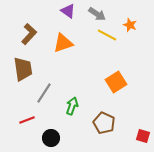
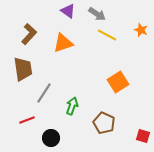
orange star: moved 11 px right, 5 px down
orange square: moved 2 px right
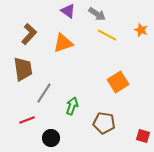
brown pentagon: rotated 15 degrees counterclockwise
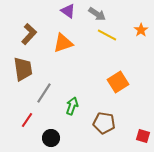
orange star: rotated 16 degrees clockwise
red line: rotated 35 degrees counterclockwise
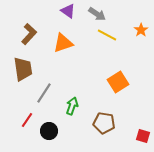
black circle: moved 2 px left, 7 px up
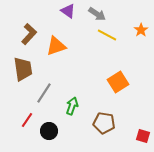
orange triangle: moved 7 px left, 3 px down
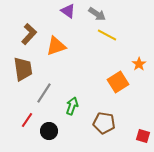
orange star: moved 2 px left, 34 px down
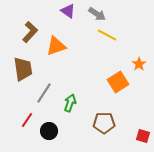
brown L-shape: moved 1 px right, 2 px up
green arrow: moved 2 px left, 3 px up
brown pentagon: rotated 10 degrees counterclockwise
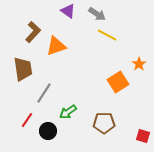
brown L-shape: moved 3 px right
green arrow: moved 2 px left, 9 px down; rotated 144 degrees counterclockwise
black circle: moved 1 px left
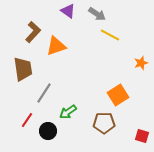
yellow line: moved 3 px right
orange star: moved 2 px right, 1 px up; rotated 16 degrees clockwise
orange square: moved 13 px down
red square: moved 1 px left
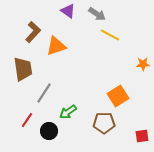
orange star: moved 2 px right, 1 px down; rotated 16 degrees clockwise
orange square: moved 1 px down
black circle: moved 1 px right
red square: rotated 24 degrees counterclockwise
